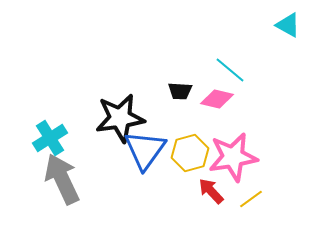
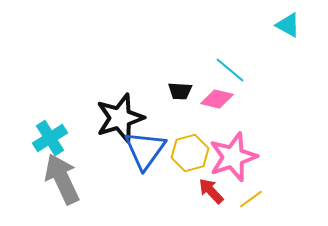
black star: rotated 9 degrees counterclockwise
pink star: rotated 9 degrees counterclockwise
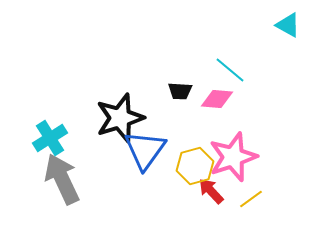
pink diamond: rotated 8 degrees counterclockwise
yellow hexagon: moved 5 px right, 13 px down
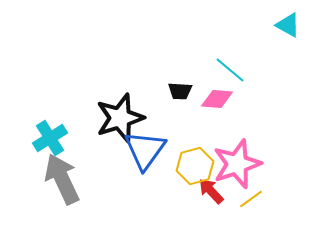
pink star: moved 4 px right, 7 px down
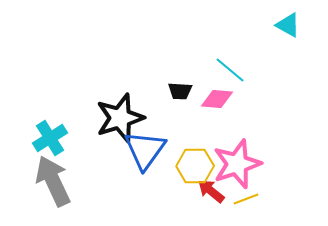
yellow hexagon: rotated 15 degrees clockwise
gray arrow: moved 9 px left, 2 px down
red arrow: rotated 8 degrees counterclockwise
yellow line: moved 5 px left; rotated 15 degrees clockwise
